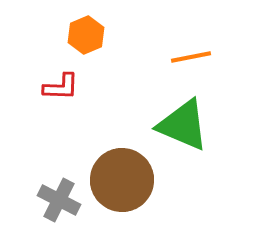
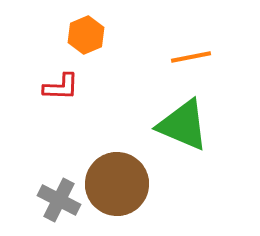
brown circle: moved 5 px left, 4 px down
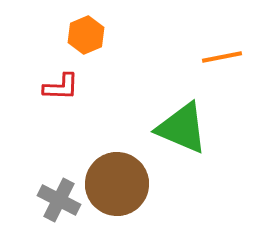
orange line: moved 31 px right
green triangle: moved 1 px left, 3 px down
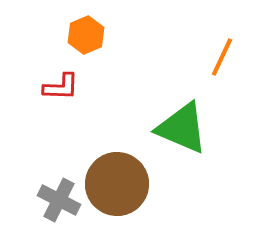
orange line: rotated 54 degrees counterclockwise
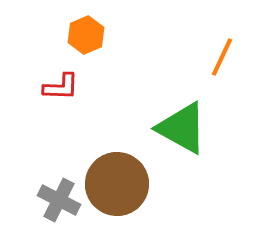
green triangle: rotated 6 degrees clockwise
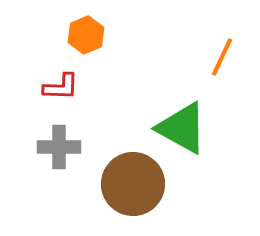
brown circle: moved 16 px right
gray cross: moved 53 px up; rotated 27 degrees counterclockwise
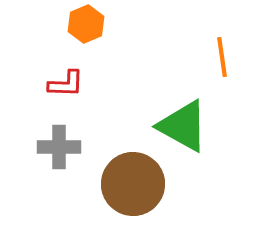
orange hexagon: moved 11 px up
orange line: rotated 33 degrees counterclockwise
red L-shape: moved 5 px right, 3 px up
green triangle: moved 1 px right, 2 px up
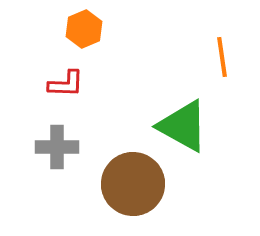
orange hexagon: moved 2 px left, 5 px down
gray cross: moved 2 px left
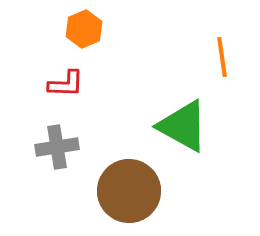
gray cross: rotated 9 degrees counterclockwise
brown circle: moved 4 px left, 7 px down
